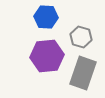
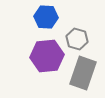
gray hexagon: moved 4 px left, 2 px down
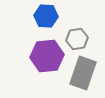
blue hexagon: moved 1 px up
gray hexagon: rotated 25 degrees counterclockwise
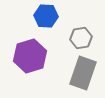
gray hexagon: moved 4 px right, 1 px up
purple hexagon: moved 17 px left; rotated 12 degrees counterclockwise
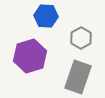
gray hexagon: rotated 20 degrees counterclockwise
gray rectangle: moved 5 px left, 4 px down
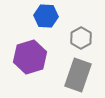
purple hexagon: moved 1 px down
gray rectangle: moved 2 px up
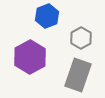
blue hexagon: moved 1 px right; rotated 25 degrees counterclockwise
purple hexagon: rotated 12 degrees counterclockwise
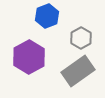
purple hexagon: moved 1 px left
gray rectangle: moved 4 px up; rotated 36 degrees clockwise
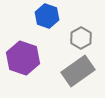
blue hexagon: rotated 20 degrees counterclockwise
purple hexagon: moved 6 px left, 1 px down; rotated 12 degrees counterclockwise
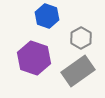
purple hexagon: moved 11 px right
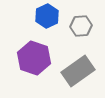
blue hexagon: rotated 15 degrees clockwise
gray hexagon: moved 12 px up; rotated 25 degrees clockwise
